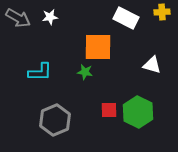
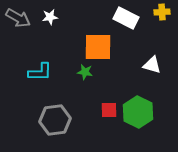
gray hexagon: rotated 16 degrees clockwise
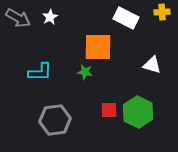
white star: rotated 21 degrees counterclockwise
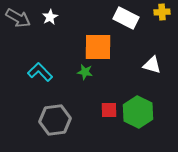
cyan L-shape: rotated 135 degrees counterclockwise
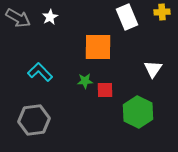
white rectangle: moved 1 px right, 1 px up; rotated 40 degrees clockwise
white triangle: moved 1 px right, 4 px down; rotated 48 degrees clockwise
green star: moved 9 px down; rotated 14 degrees counterclockwise
red square: moved 4 px left, 20 px up
gray hexagon: moved 21 px left
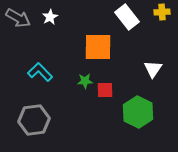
white rectangle: rotated 15 degrees counterclockwise
